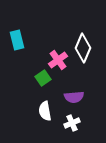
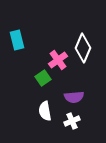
white cross: moved 2 px up
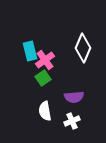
cyan rectangle: moved 13 px right, 11 px down
pink cross: moved 13 px left
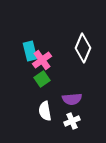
pink cross: moved 3 px left
green square: moved 1 px left, 1 px down
purple semicircle: moved 2 px left, 2 px down
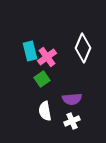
pink cross: moved 5 px right, 3 px up
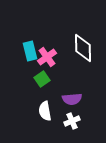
white diamond: rotated 24 degrees counterclockwise
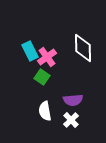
cyan rectangle: rotated 12 degrees counterclockwise
green square: moved 2 px up; rotated 21 degrees counterclockwise
purple semicircle: moved 1 px right, 1 px down
white cross: moved 1 px left, 1 px up; rotated 21 degrees counterclockwise
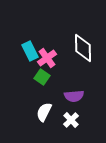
pink cross: moved 1 px down
purple semicircle: moved 1 px right, 4 px up
white semicircle: moved 1 px left, 1 px down; rotated 36 degrees clockwise
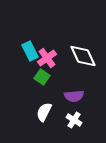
white diamond: moved 8 px down; rotated 24 degrees counterclockwise
white cross: moved 3 px right; rotated 14 degrees counterclockwise
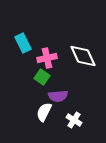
cyan rectangle: moved 7 px left, 8 px up
pink cross: rotated 24 degrees clockwise
purple semicircle: moved 16 px left
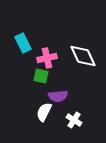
green square: moved 1 px left, 1 px up; rotated 21 degrees counterclockwise
